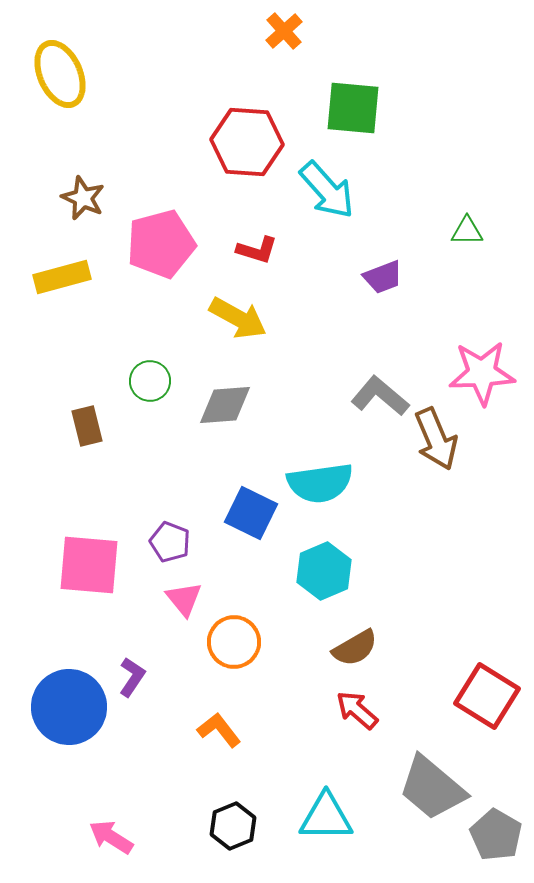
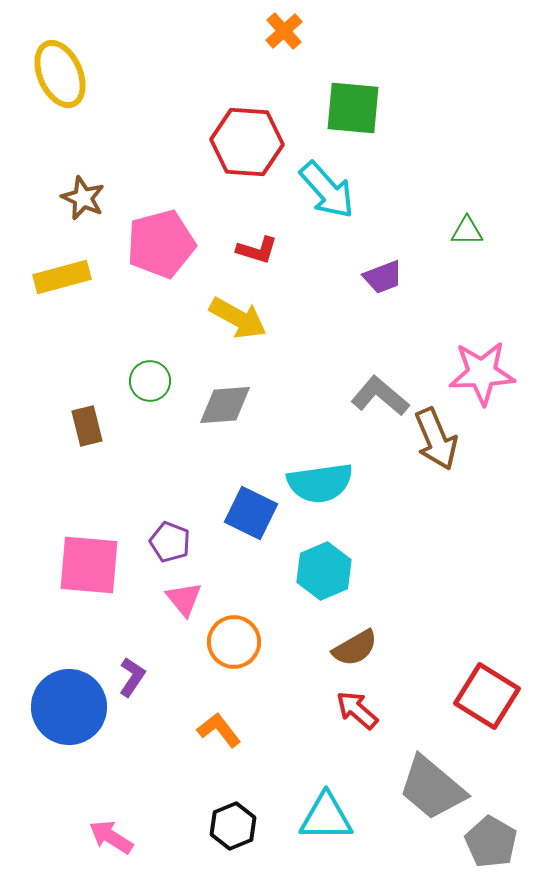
gray pentagon: moved 5 px left, 7 px down
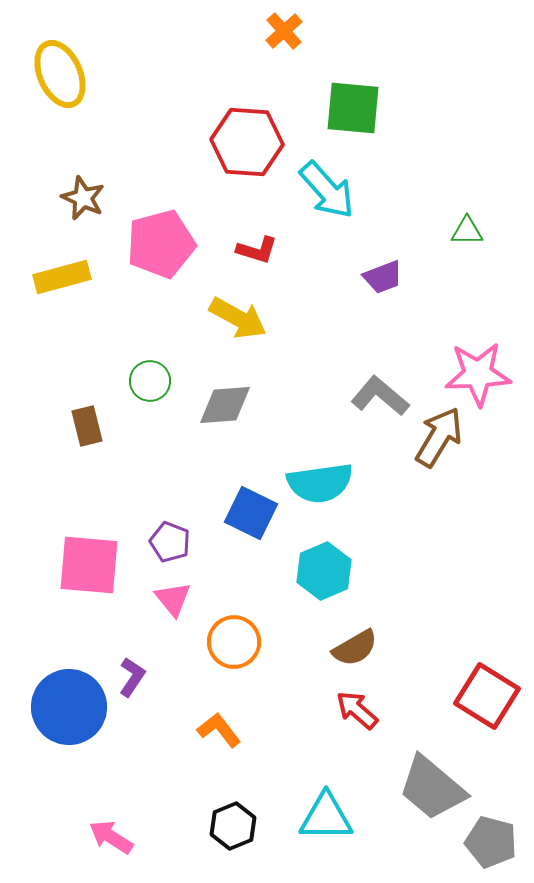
pink star: moved 4 px left, 1 px down
brown arrow: moved 3 px right, 2 px up; rotated 126 degrees counterclockwise
pink triangle: moved 11 px left
gray pentagon: rotated 15 degrees counterclockwise
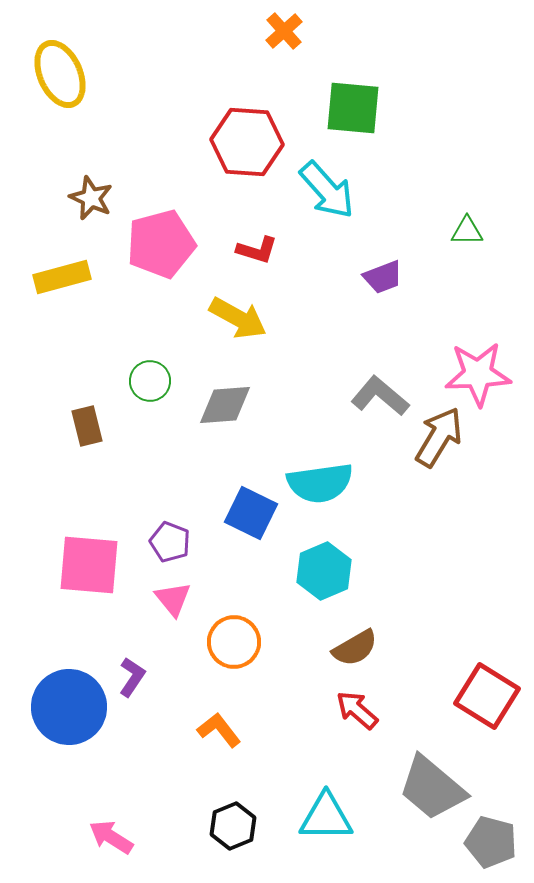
brown star: moved 8 px right
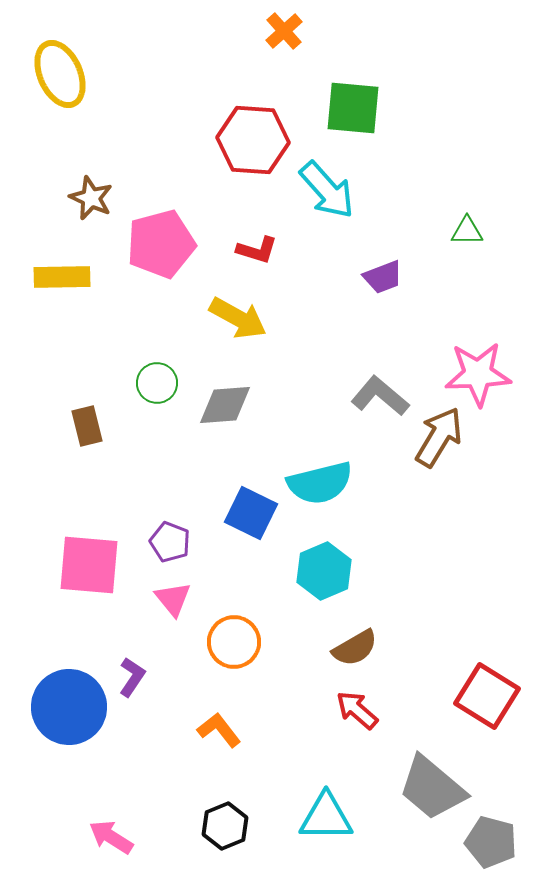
red hexagon: moved 6 px right, 2 px up
yellow rectangle: rotated 14 degrees clockwise
green circle: moved 7 px right, 2 px down
cyan semicircle: rotated 6 degrees counterclockwise
black hexagon: moved 8 px left
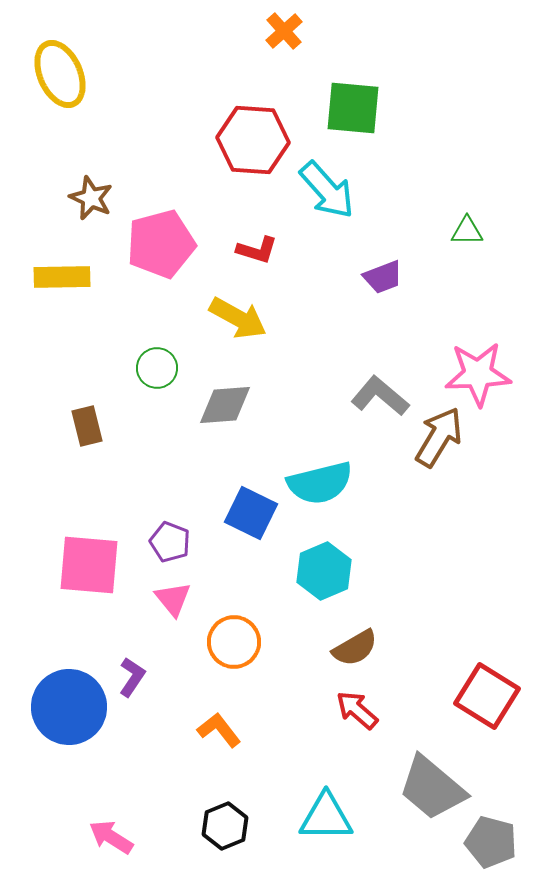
green circle: moved 15 px up
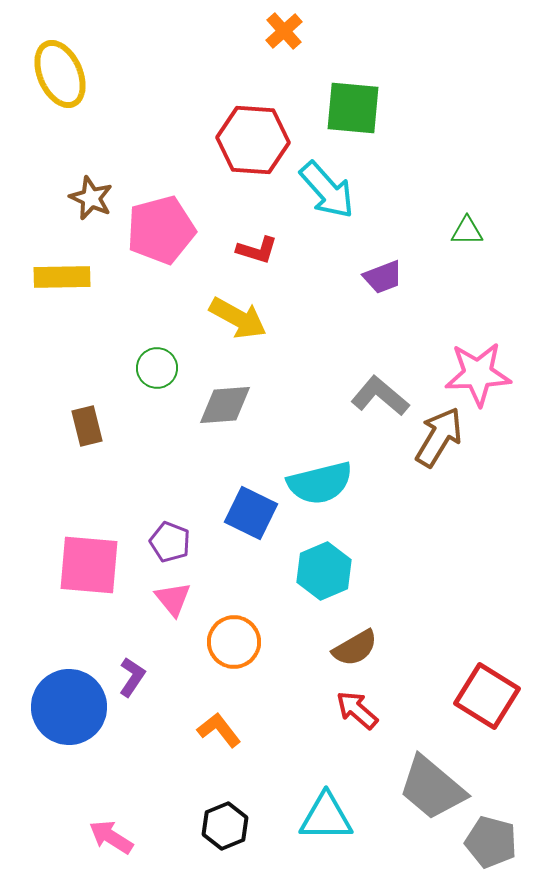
pink pentagon: moved 14 px up
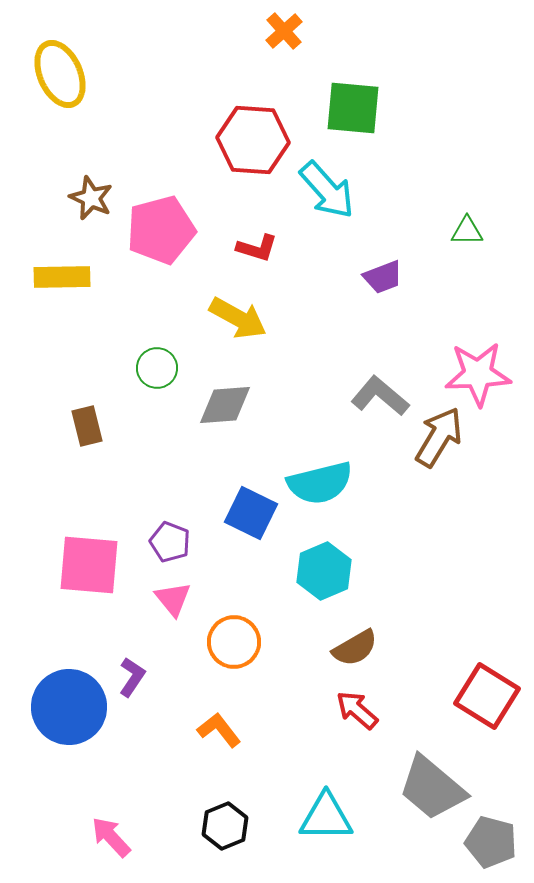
red L-shape: moved 2 px up
pink arrow: rotated 15 degrees clockwise
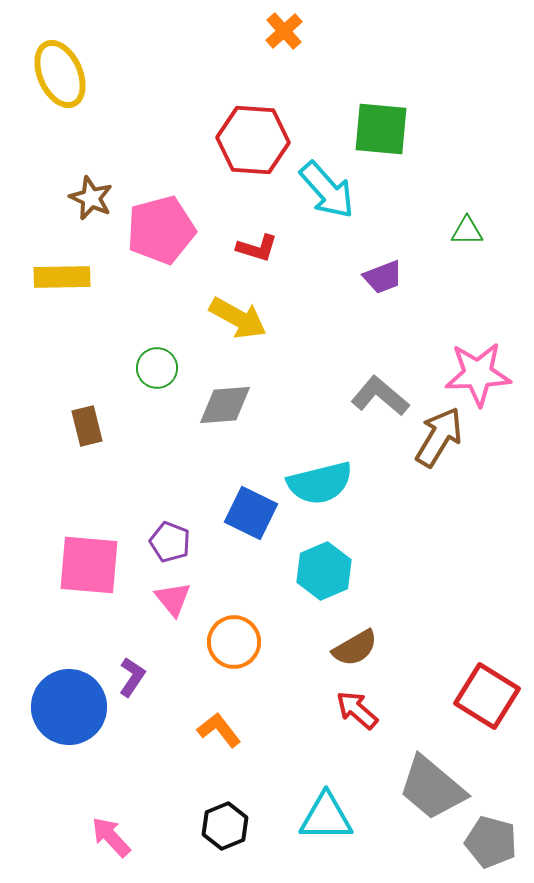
green square: moved 28 px right, 21 px down
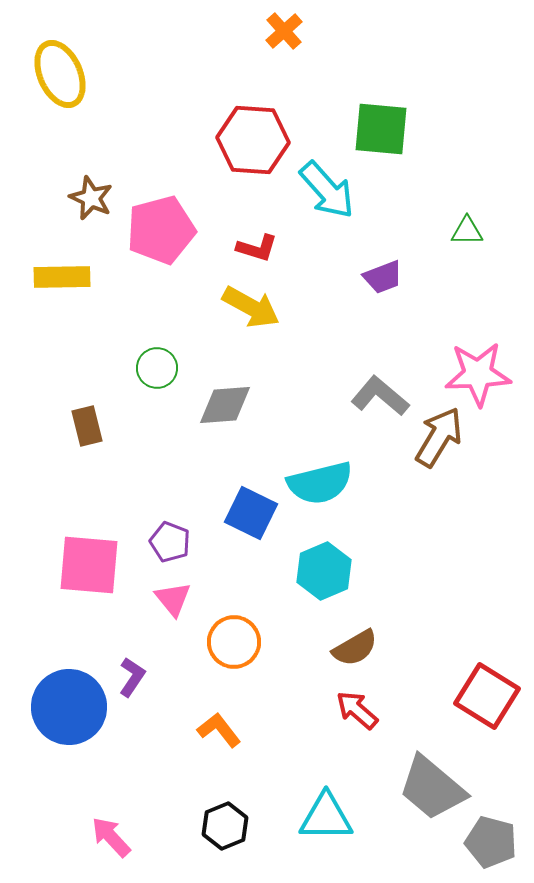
yellow arrow: moved 13 px right, 11 px up
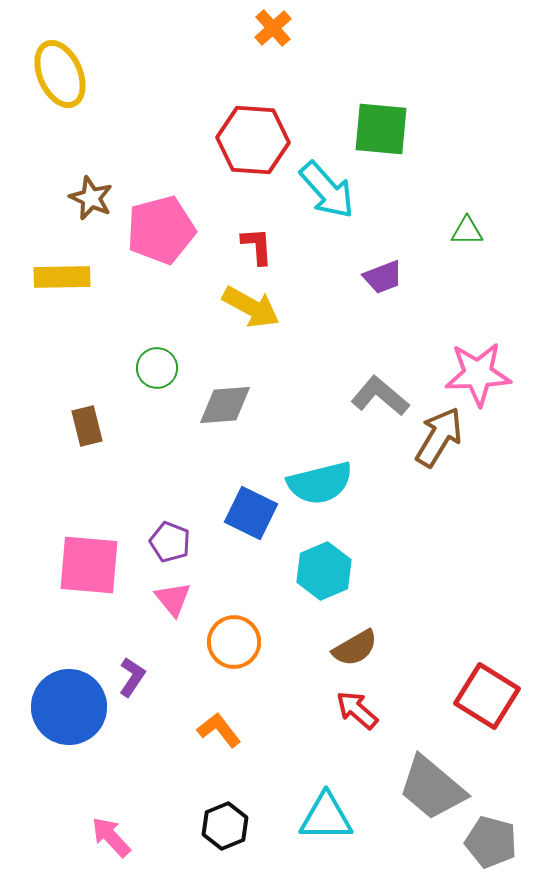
orange cross: moved 11 px left, 3 px up
red L-shape: moved 2 px up; rotated 111 degrees counterclockwise
